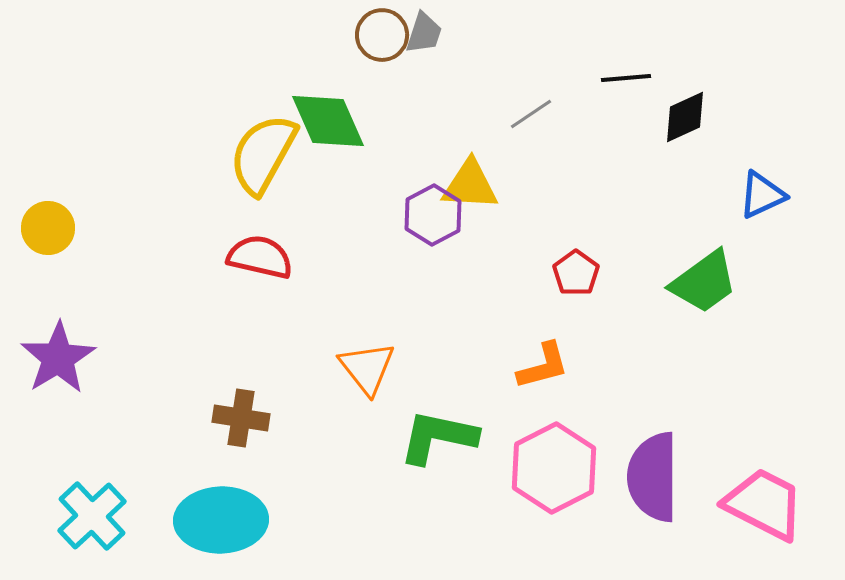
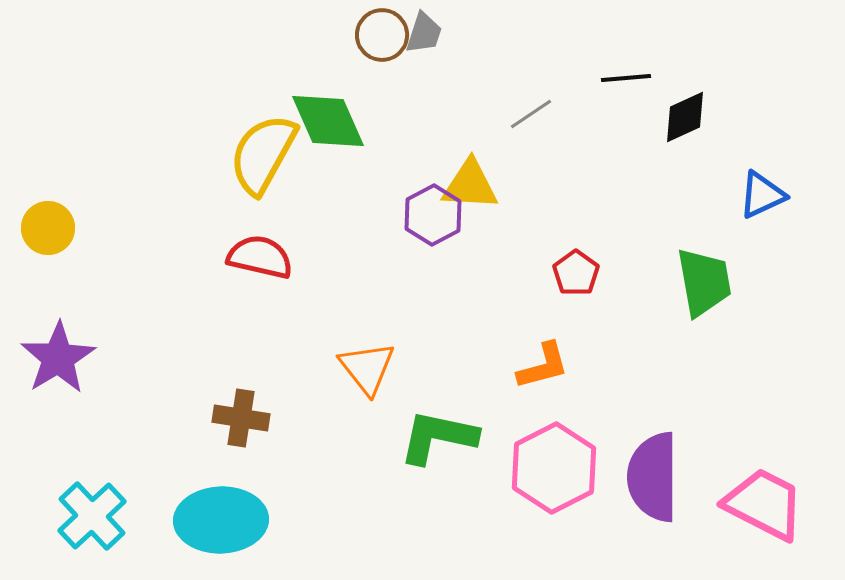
green trapezoid: rotated 64 degrees counterclockwise
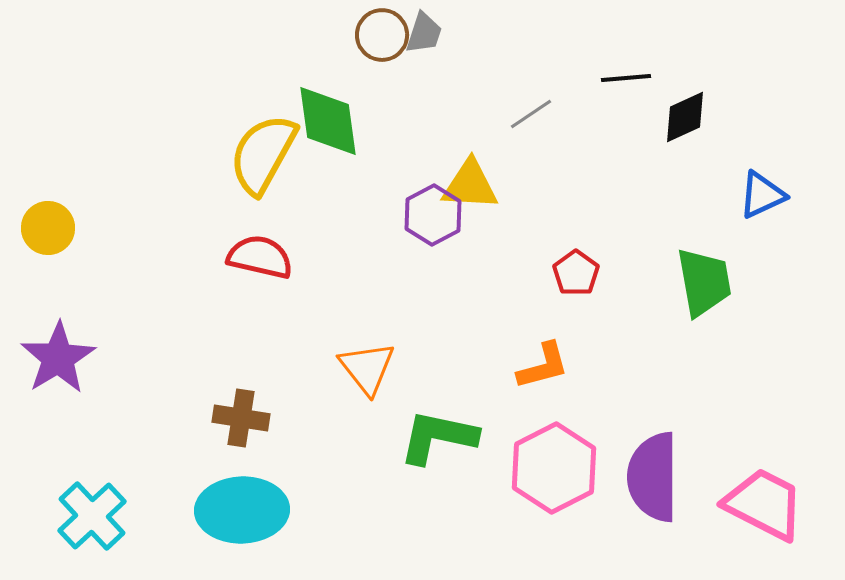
green diamond: rotated 16 degrees clockwise
cyan ellipse: moved 21 px right, 10 px up
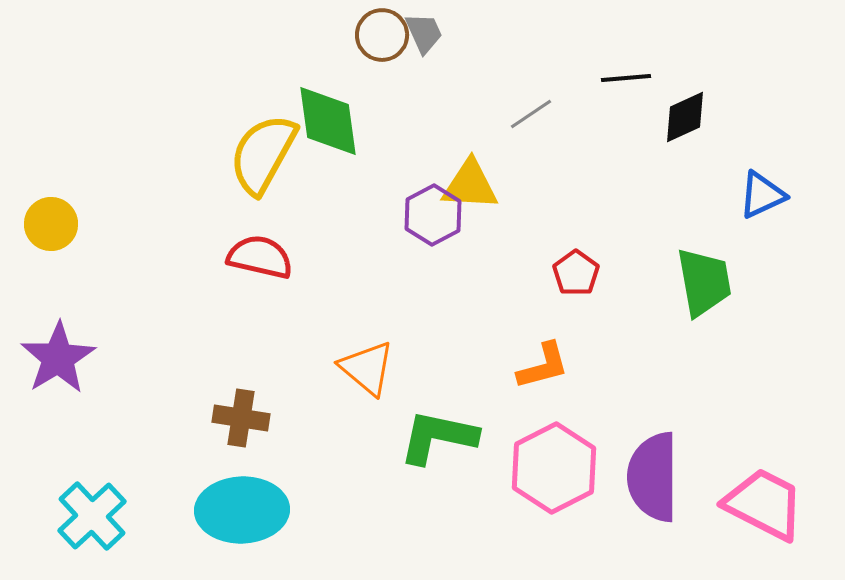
gray trapezoid: rotated 42 degrees counterclockwise
yellow circle: moved 3 px right, 4 px up
orange triangle: rotated 12 degrees counterclockwise
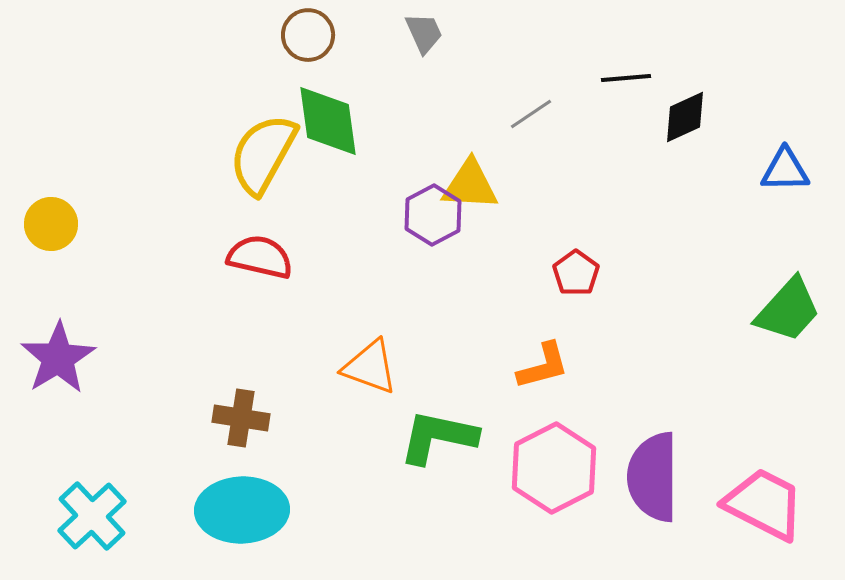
brown circle: moved 74 px left
blue triangle: moved 23 px right, 25 px up; rotated 24 degrees clockwise
green trapezoid: moved 84 px right, 28 px down; rotated 52 degrees clockwise
orange triangle: moved 3 px right, 1 px up; rotated 20 degrees counterclockwise
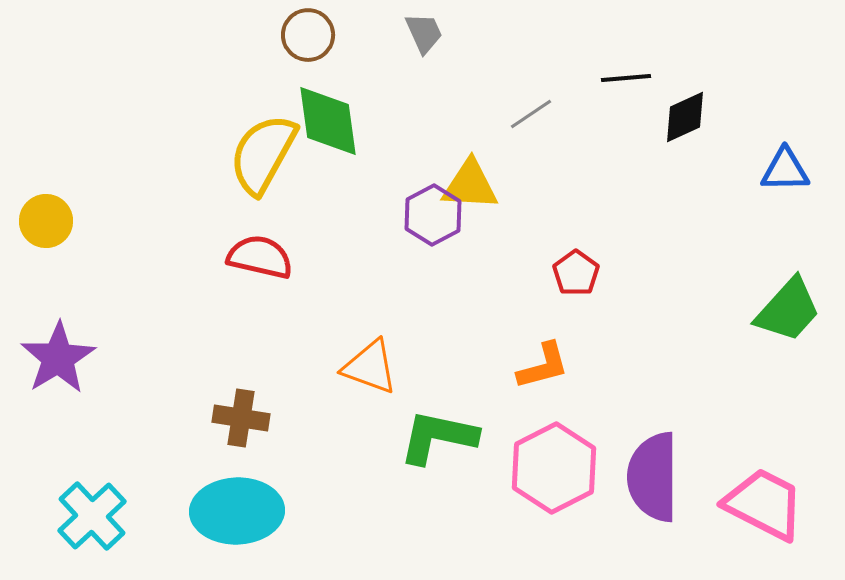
yellow circle: moved 5 px left, 3 px up
cyan ellipse: moved 5 px left, 1 px down
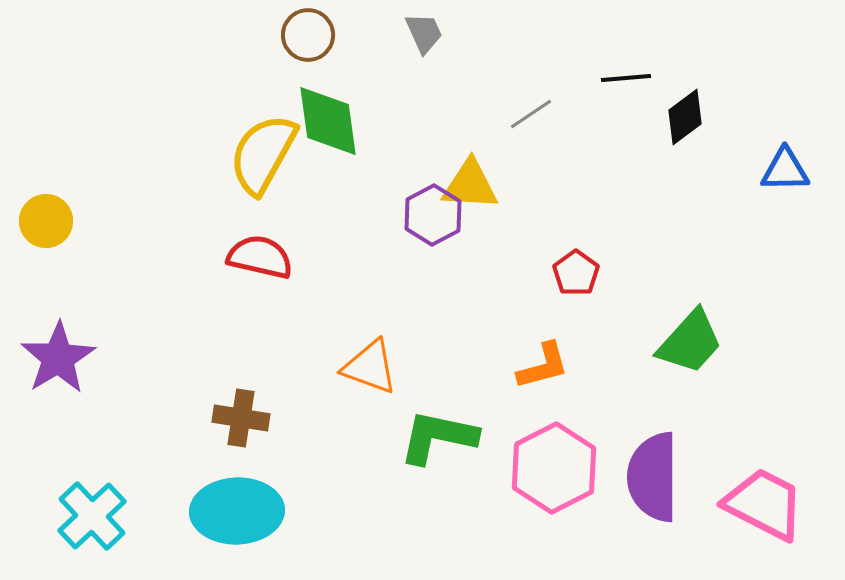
black diamond: rotated 12 degrees counterclockwise
green trapezoid: moved 98 px left, 32 px down
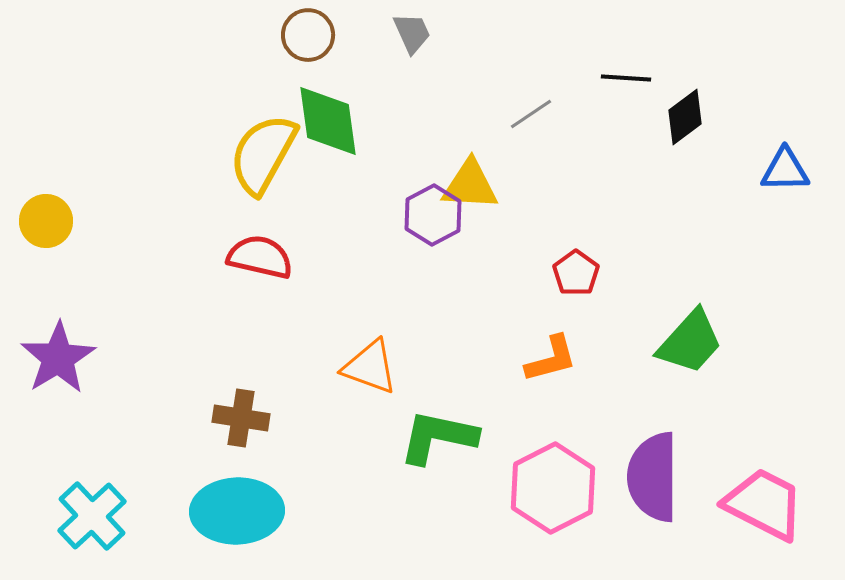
gray trapezoid: moved 12 px left
black line: rotated 9 degrees clockwise
orange L-shape: moved 8 px right, 7 px up
pink hexagon: moved 1 px left, 20 px down
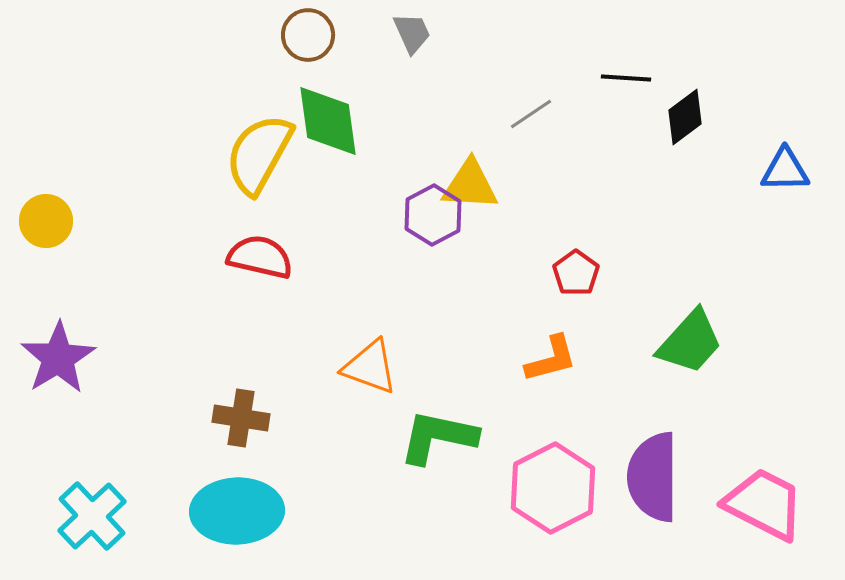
yellow semicircle: moved 4 px left
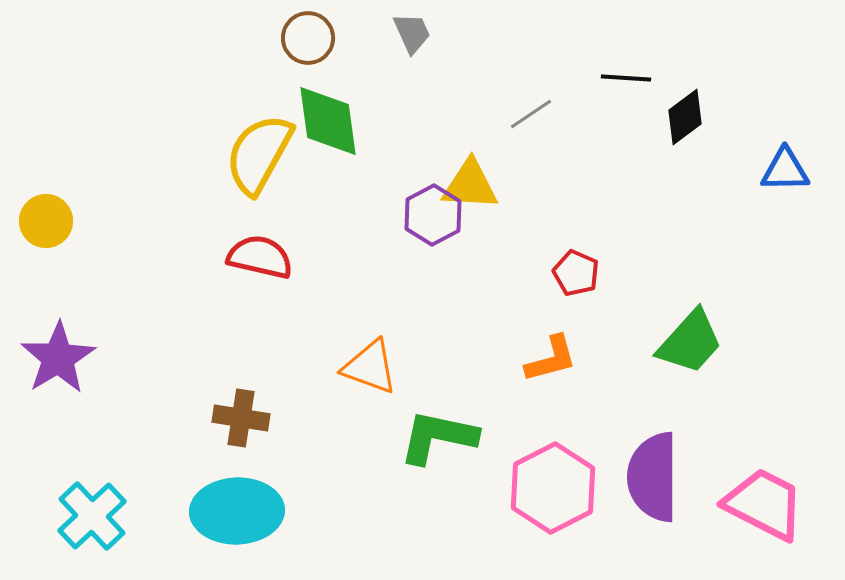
brown circle: moved 3 px down
red pentagon: rotated 12 degrees counterclockwise
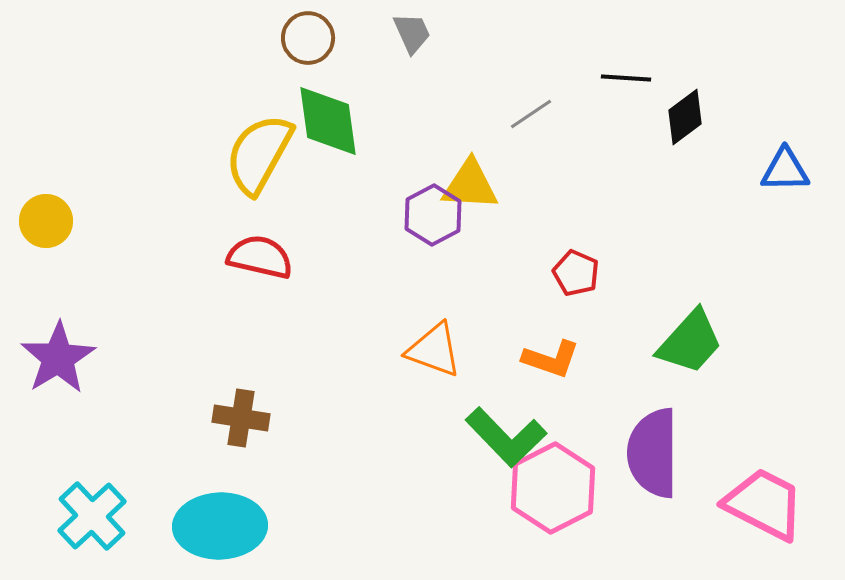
orange L-shape: rotated 34 degrees clockwise
orange triangle: moved 64 px right, 17 px up
green L-shape: moved 68 px right; rotated 146 degrees counterclockwise
purple semicircle: moved 24 px up
cyan ellipse: moved 17 px left, 15 px down
